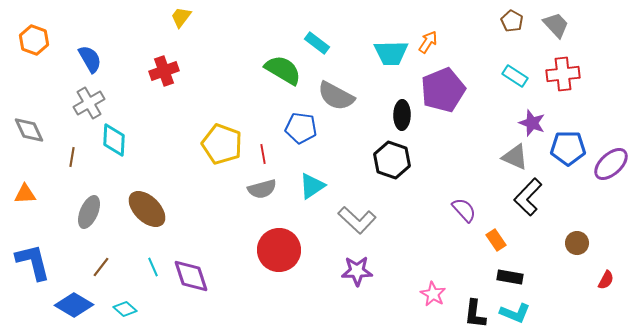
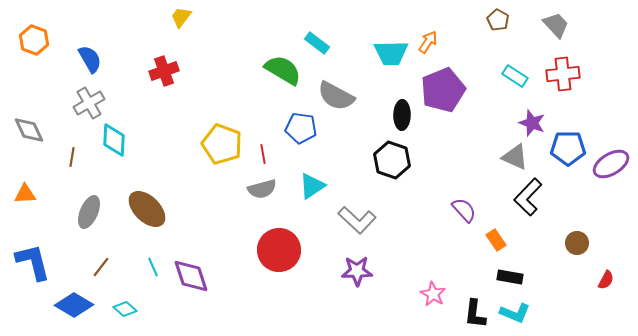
brown pentagon at (512, 21): moved 14 px left, 1 px up
purple ellipse at (611, 164): rotated 12 degrees clockwise
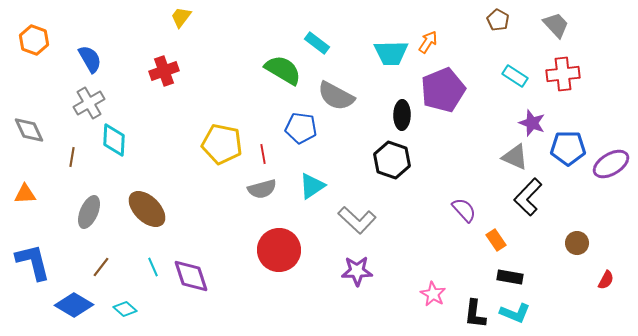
yellow pentagon at (222, 144): rotated 9 degrees counterclockwise
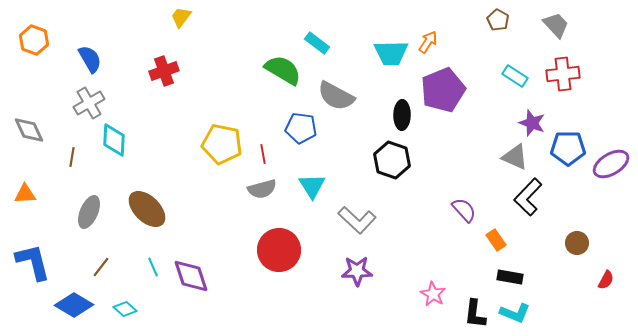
cyan triangle at (312, 186): rotated 28 degrees counterclockwise
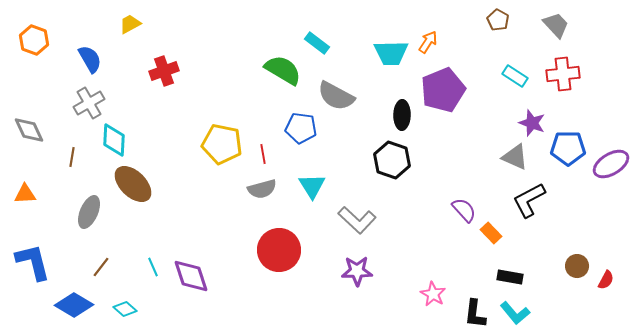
yellow trapezoid at (181, 17): moved 51 px left, 7 px down; rotated 25 degrees clockwise
black L-shape at (528, 197): moved 1 px right, 3 px down; rotated 18 degrees clockwise
brown ellipse at (147, 209): moved 14 px left, 25 px up
orange rectangle at (496, 240): moved 5 px left, 7 px up; rotated 10 degrees counterclockwise
brown circle at (577, 243): moved 23 px down
cyan L-shape at (515, 313): rotated 28 degrees clockwise
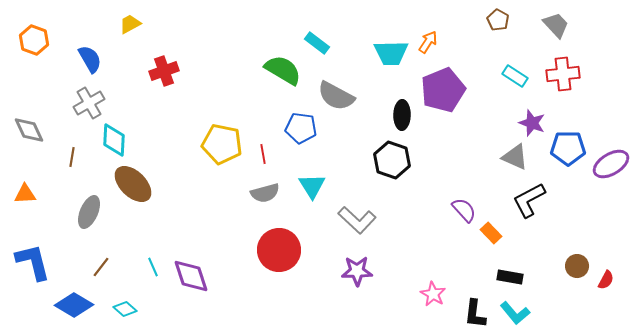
gray semicircle at (262, 189): moved 3 px right, 4 px down
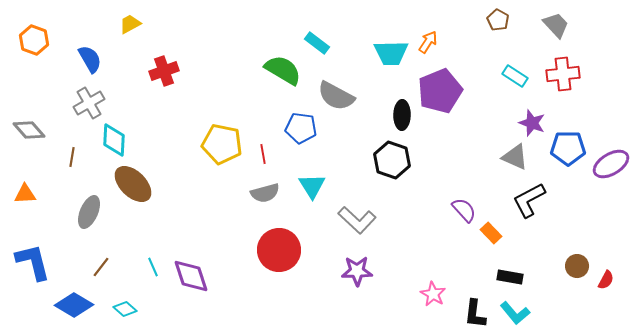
purple pentagon at (443, 90): moved 3 px left, 1 px down
gray diamond at (29, 130): rotated 16 degrees counterclockwise
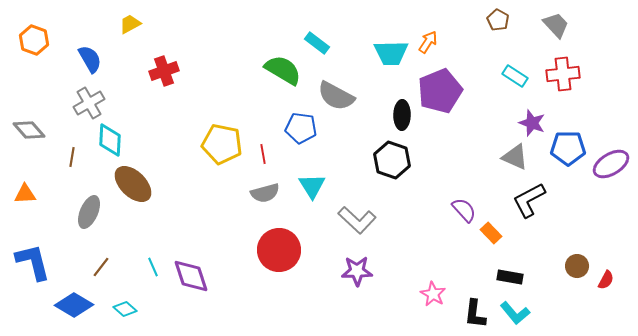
cyan diamond at (114, 140): moved 4 px left
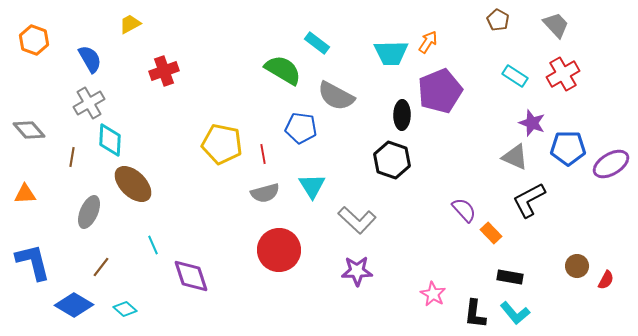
red cross at (563, 74): rotated 24 degrees counterclockwise
cyan line at (153, 267): moved 22 px up
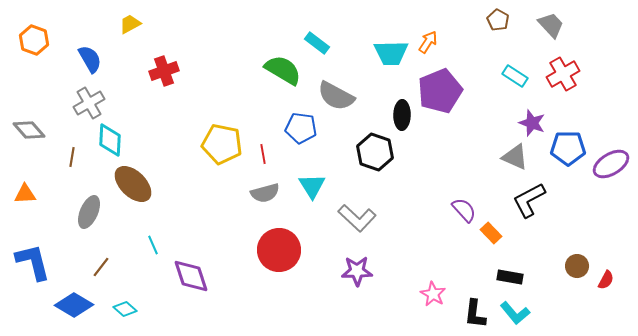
gray trapezoid at (556, 25): moved 5 px left
black hexagon at (392, 160): moved 17 px left, 8 px up
gray L-shape at (357, 220): moved 2 px up
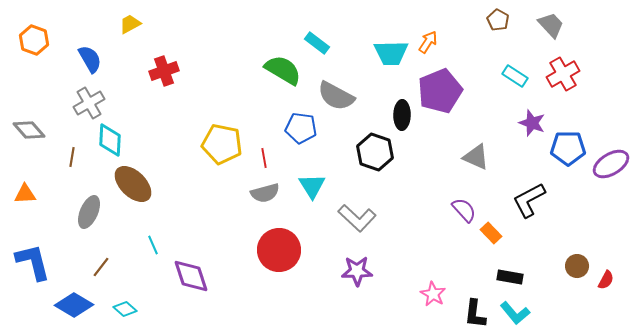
red line at (263, 154): moved 1 px right, 4 px down
gray triangle at (515, 157): moved 39 px left
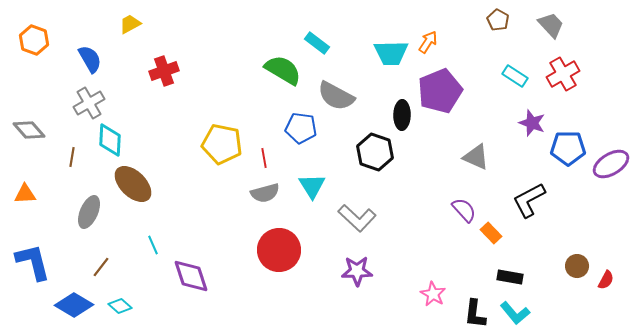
cyan diamond at (125, 309): moved 5 px left, 3 px up
